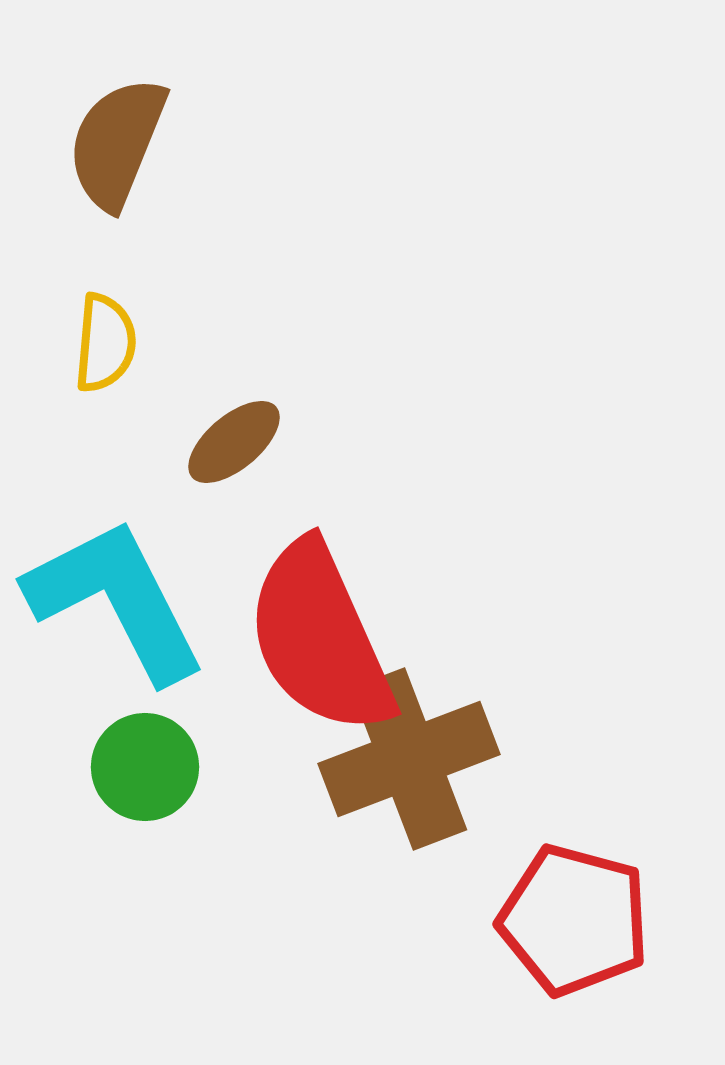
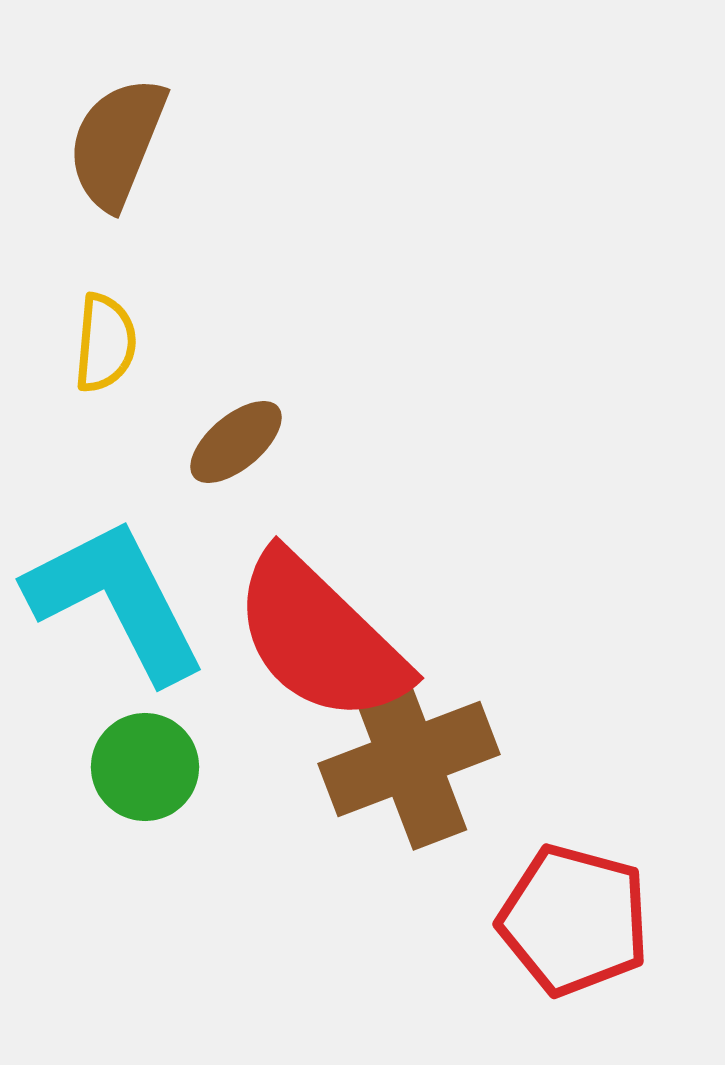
brown ellipse: moved 2 px right
red semicircle: rotated 22 degrees counterclockwise
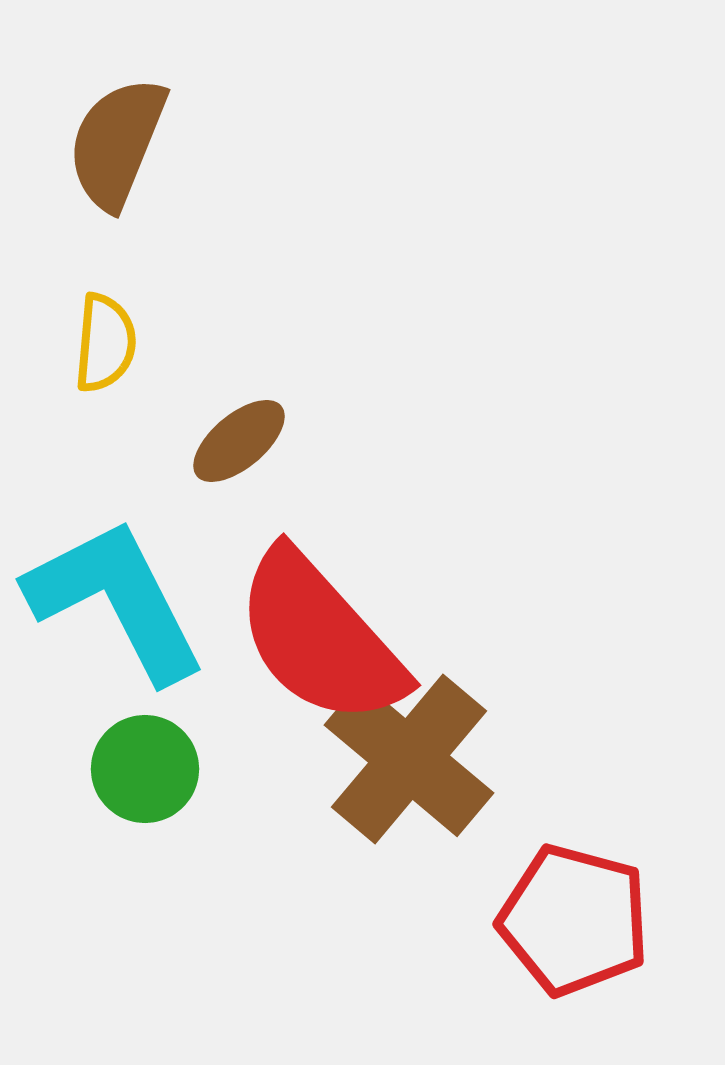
brown ellipse: moved 3 px right, 1 px up
red semicircle: rotated 4 degrees clockwise
brown cross: rotated 29 degrees counterclockwise
green circle: moved 2 px down
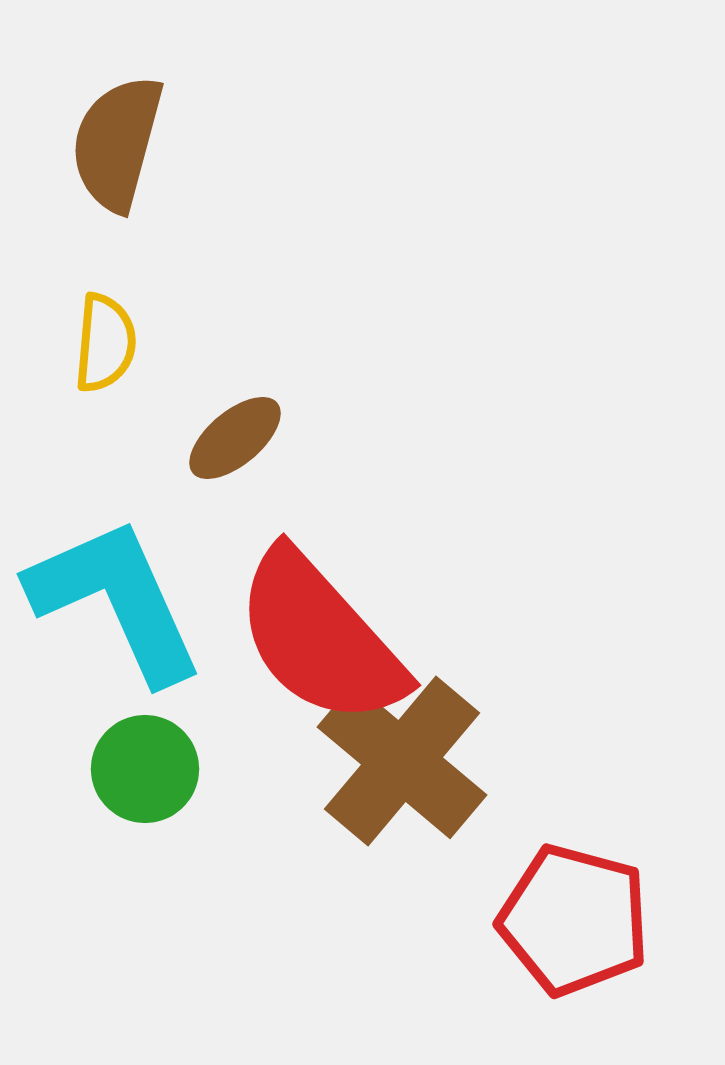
brown semicircle: rotated 7 degrees counterclockwise
brown ellipse: moved 4 px left, 3 px up
cyan L-shape: rotated 3 degrees clockwise
brown cross: moved 7 px left, 2 px down
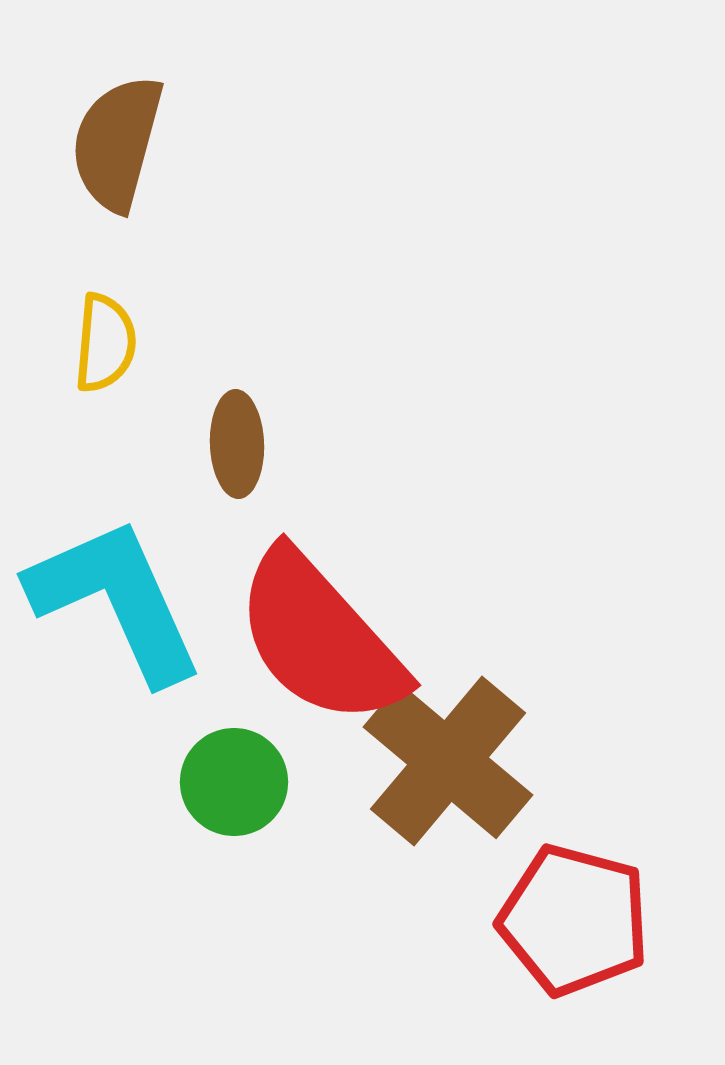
brown ellipse: moved 2 px right, 6 px down; rotated 52 degrees counterclockwise
brown cross: moved 46 px right
green circle: moved 89 px right, 13 px down
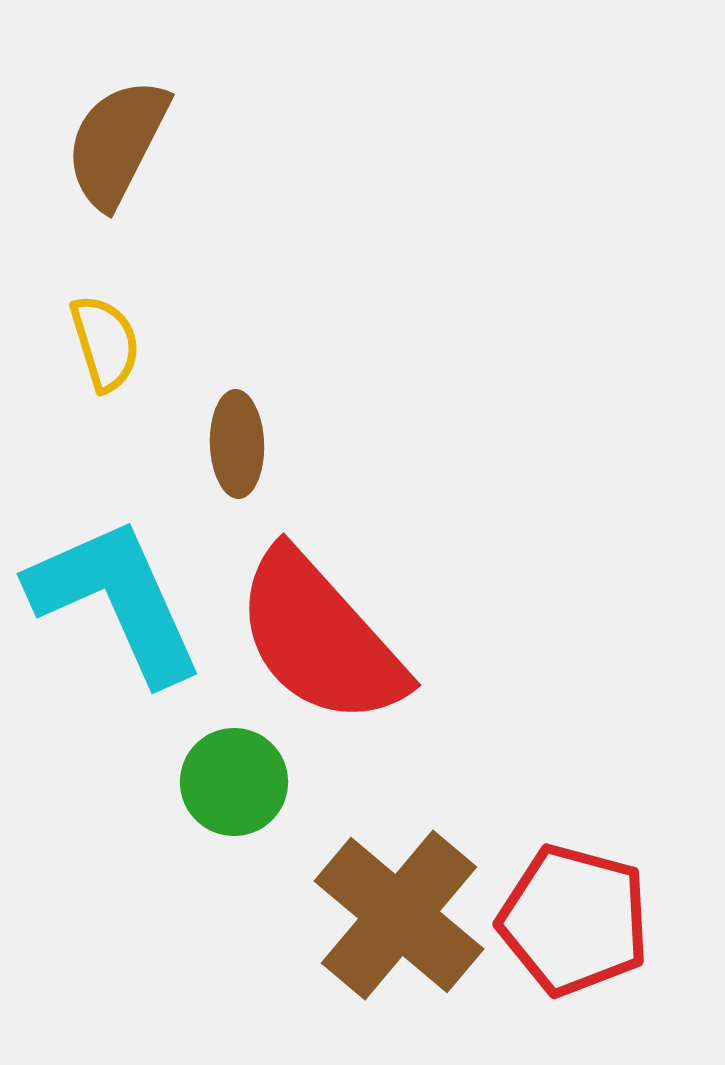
brown semicircle: rotated 12 degrees clockwise
yellow semicircle: rotated 22 degrees counterclockwise
brown cross: moved 49 px left, 154 px down
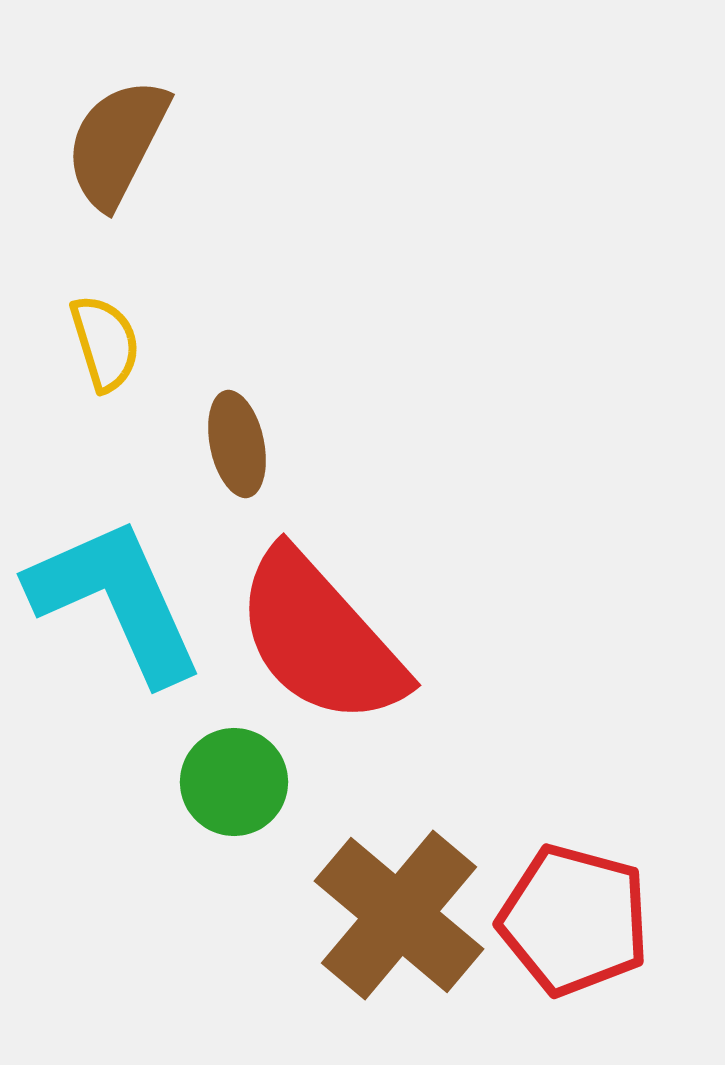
brown ellipse: rotated 10 degrees counterclockwise
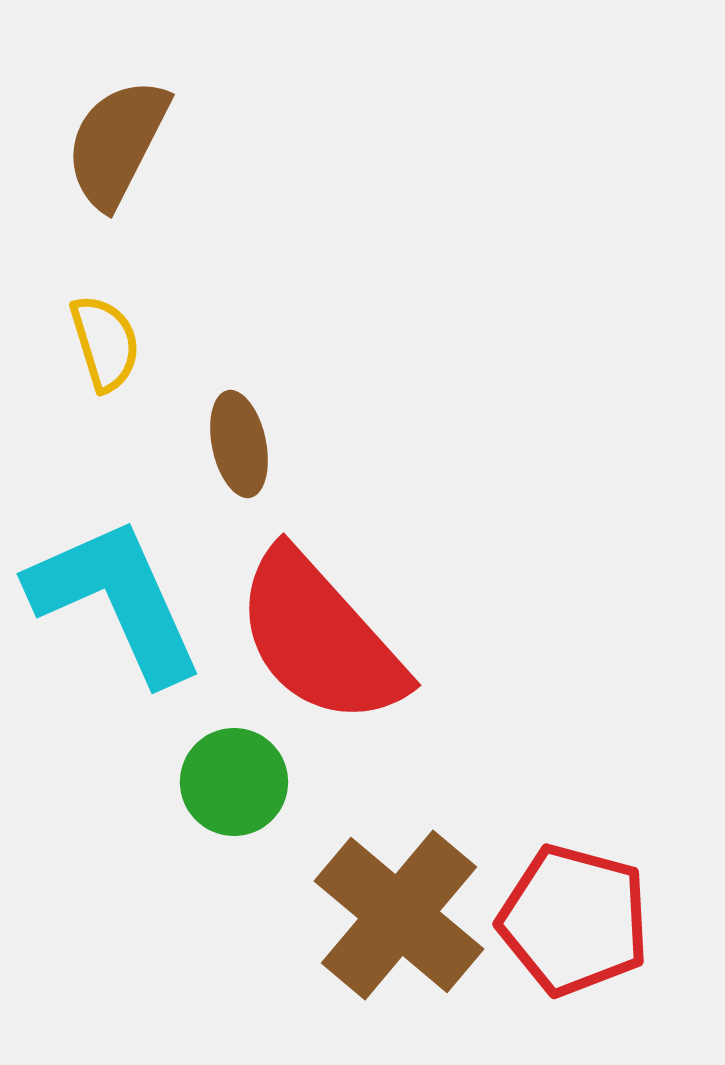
brown ellipse: moved 2 px right
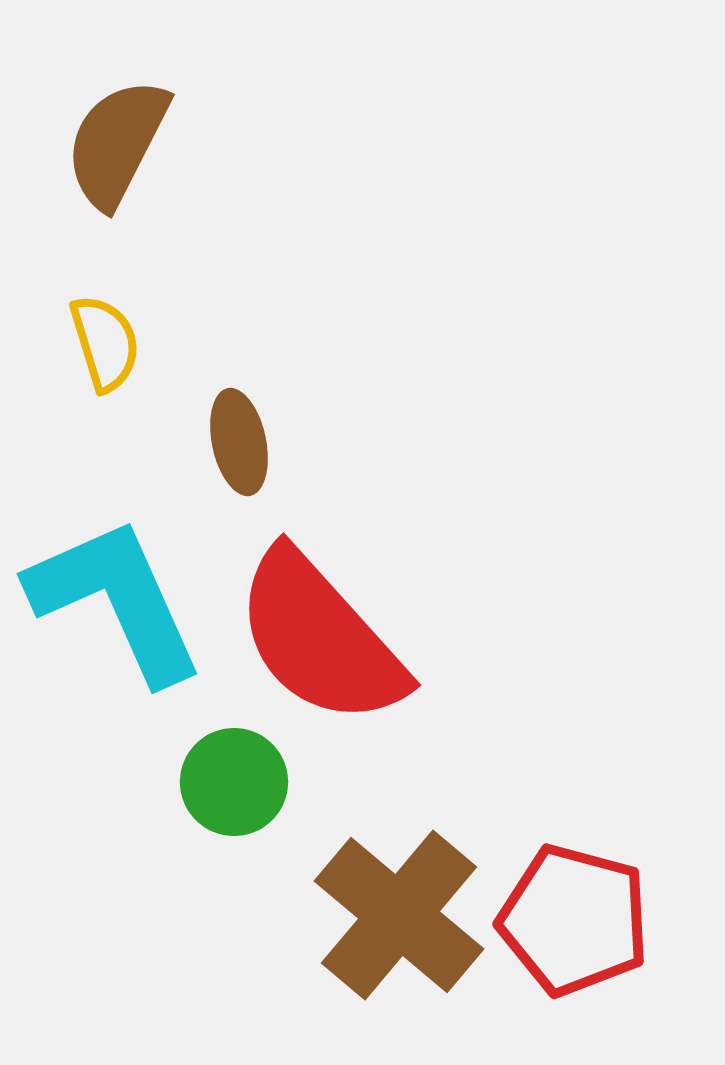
brown ellipse: moved 2 px up
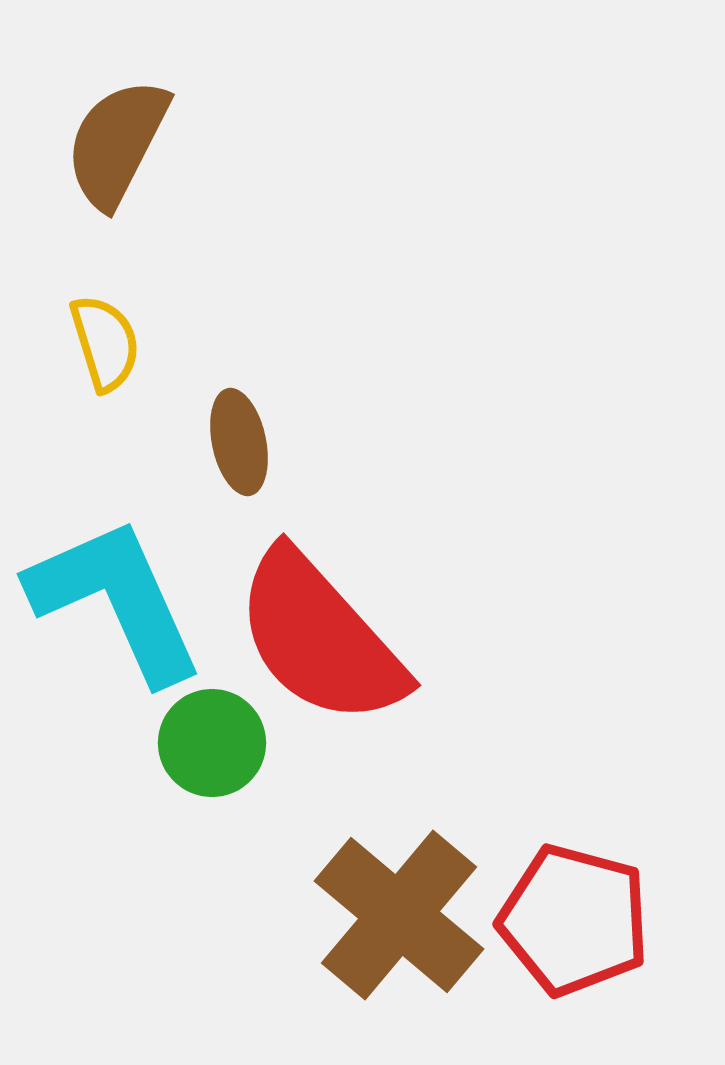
green circle: moved 22 px left, 39 px up
